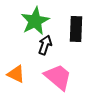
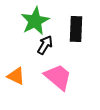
black arrow: rotated 12 degrees clockwise
orange triangle: moved 2 px down
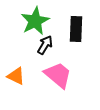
pink trapezoid: moved 2 px up
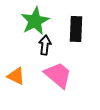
black arrow: rotated 24 degrees counterclockwise
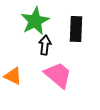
orange triangle: moved 3 px left
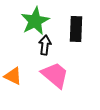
pink trapezoid: moved 3 px left
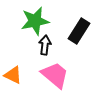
green star: rotated 16 degrees clockwise
black rectangle: moved 3 px right, 2 px down; rotated 30 degrees clockwise
orange triangle: moved 1 px up
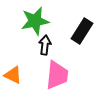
black rectangle: moved 3 px right
pink trapezoid: moved 2 px right; rotated 56 degrees clockwise
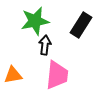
black rectangle: moved 1 px left, 6 px up
orange triangle: rotated 36 degrees counterclockwise
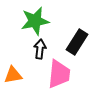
black rectangle: moved 4 px left, 17 px down
black arrow: moved 5 px left, 4 px down
pink trapezoid: moved 2 px right, 1 px up
